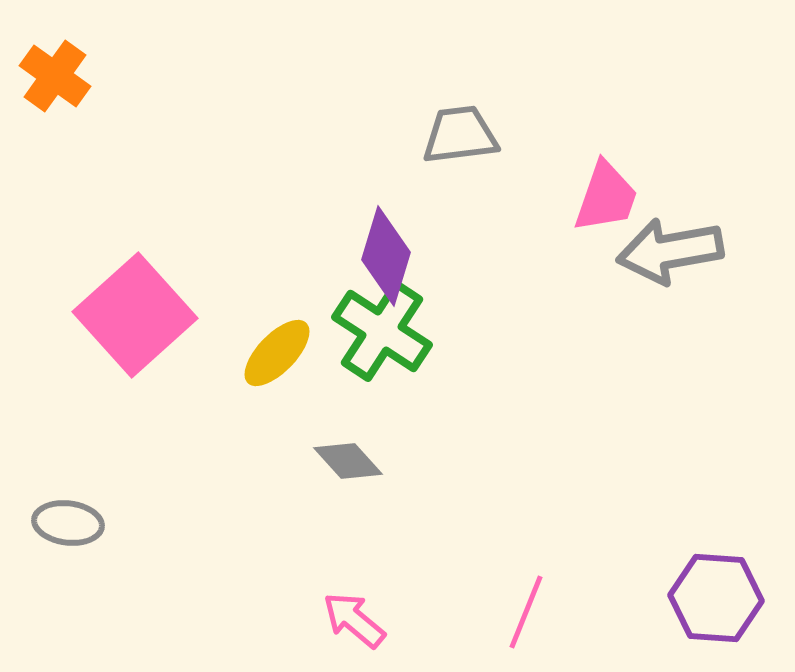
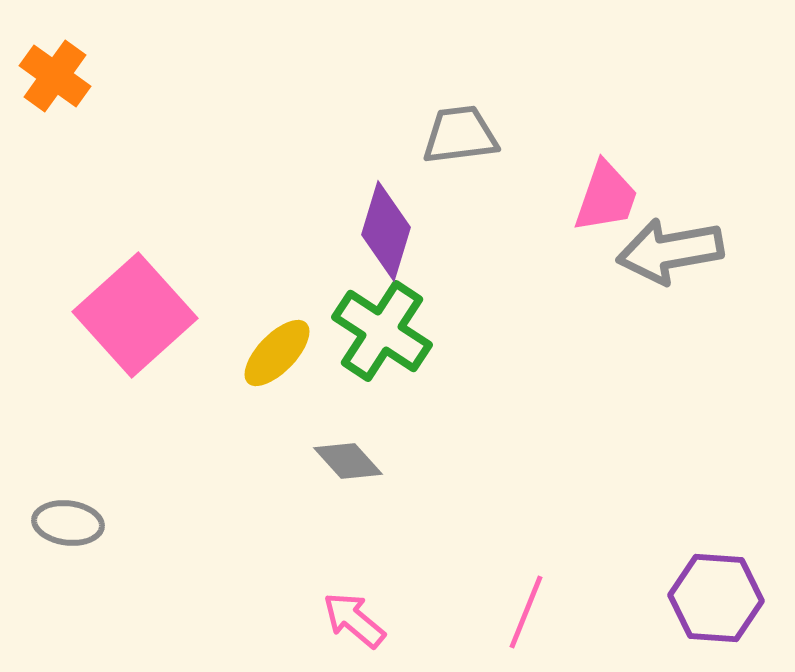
purple diamond: moved 25 px up
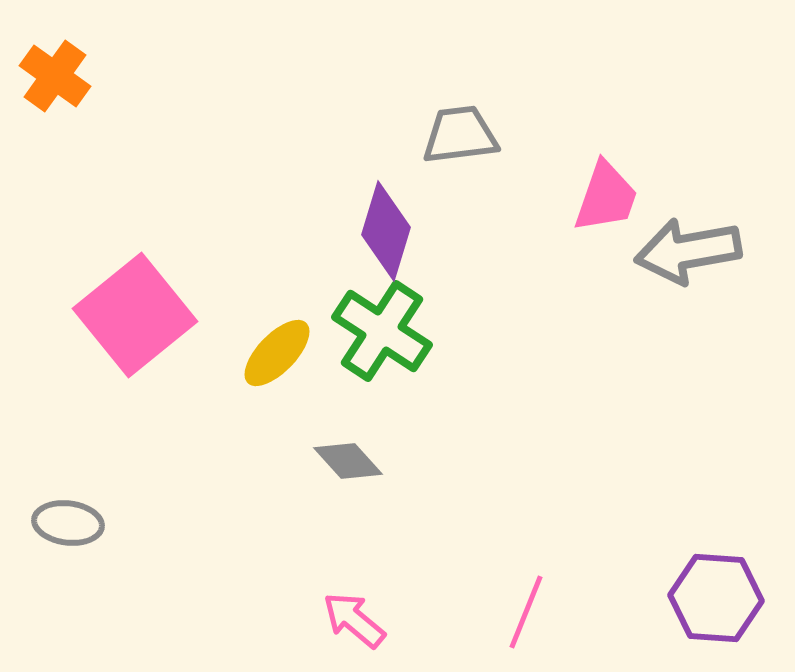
gray arrow: moved 18 px right
pink square: rotated 3 degrees clockwise
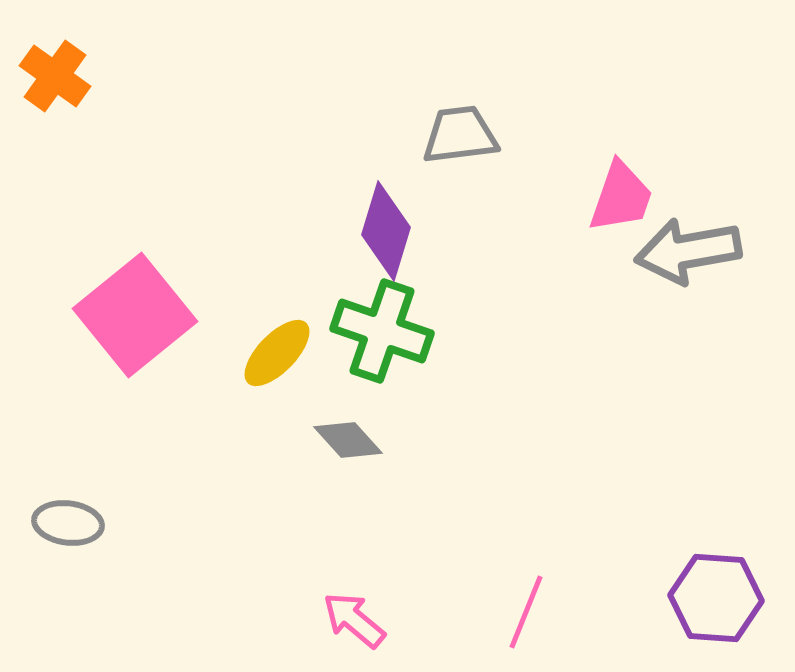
pink trapezoid: moved 15 px right
green cross: rotated 14 degrees counterclockwise
gray diamond: moved 21 px up
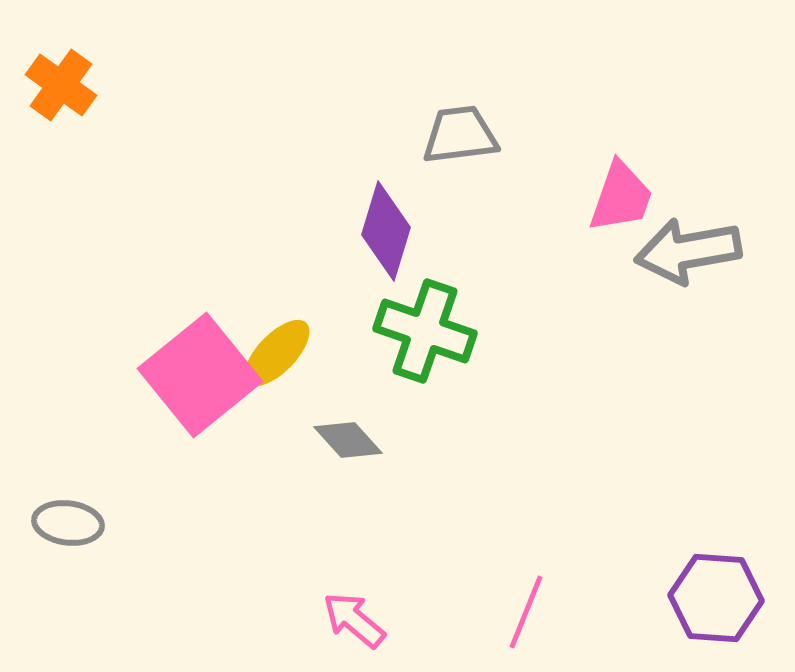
orange cross: moved 6 px right, 9 px down
pink square: moved 65 px right, 60 px down
green cross: moved 43 px right
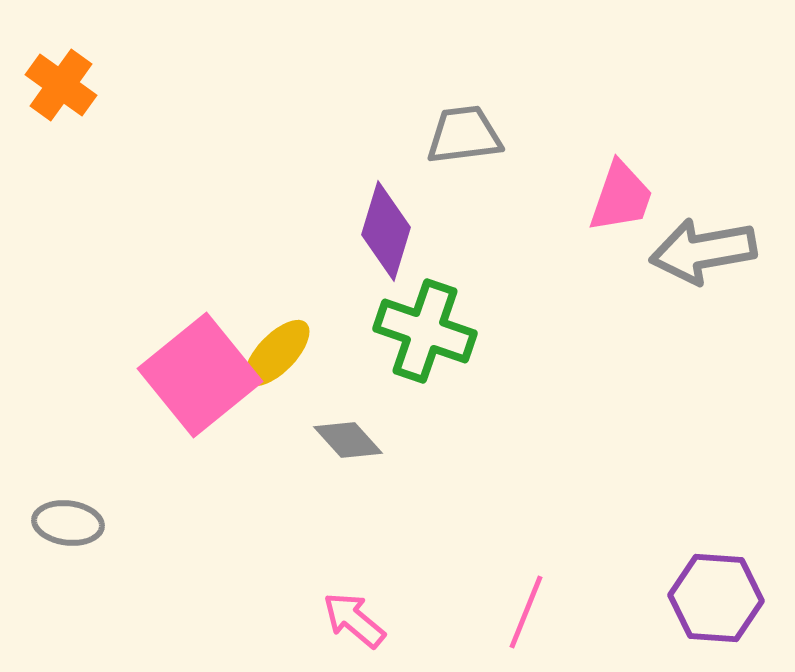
gray trapezoid: moved 4 px right
gray arrow: moved 15 px right
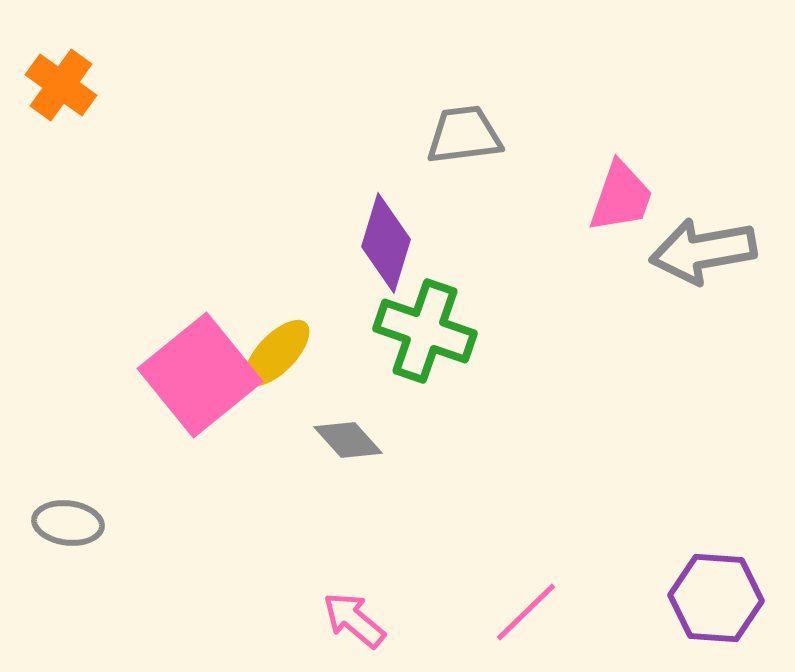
purple diamond: moved 12 px down
pink line: rotated 24 degrees clockwise
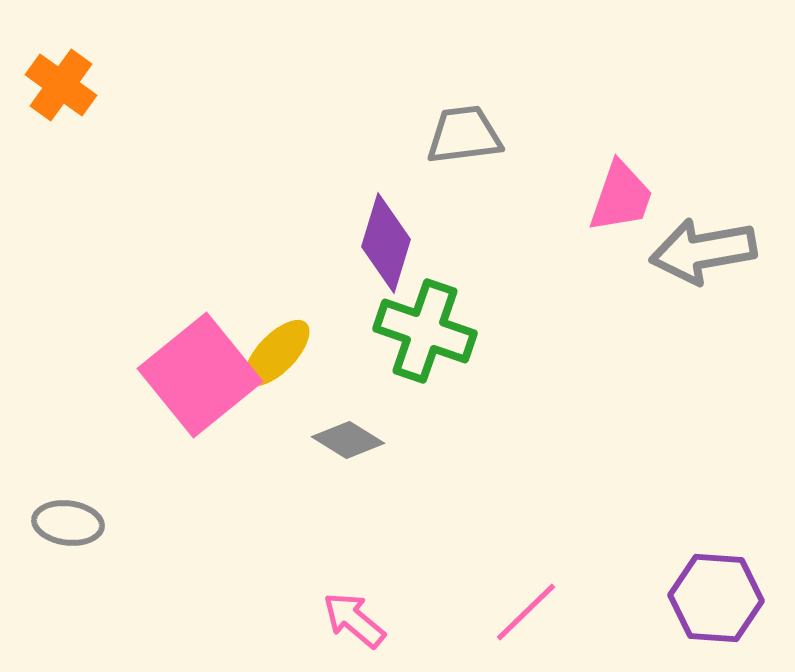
gray diamond: rotated 16 degrees counterclockwise
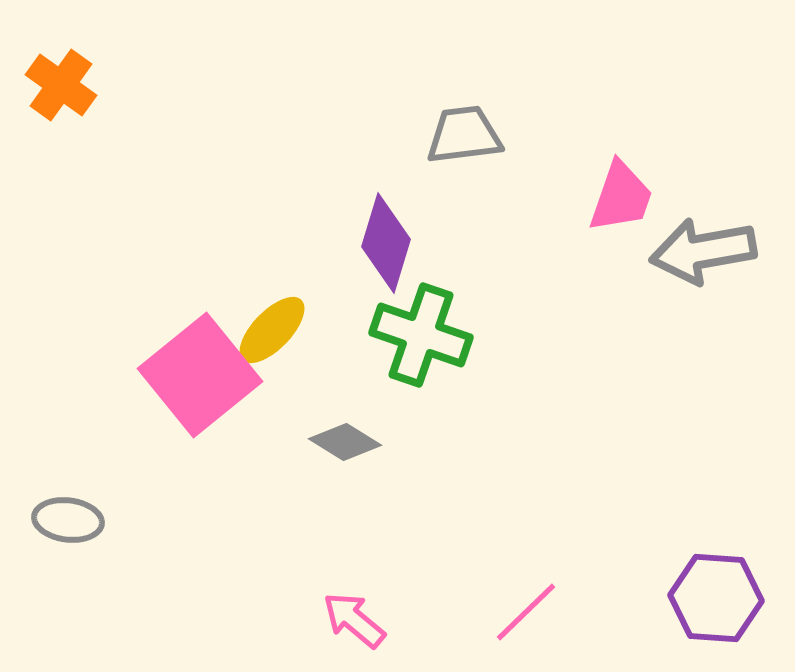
green cross: moved 4 px left, 4 px down
yellow ellipse: moved 5 px left, 23 px up
gray diamond: moved 3 px left, 2 px down
gray ellipse: moved 3 px up
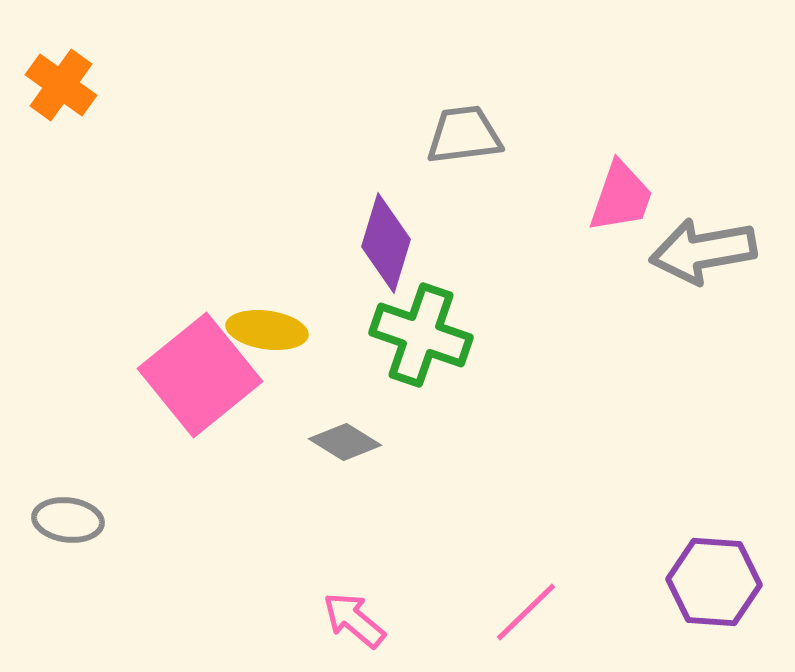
yellow ellipse: moved 5 px left; rotated 54 degrees clockwise
purple hexagon: moved 2 px left, 16 px up
